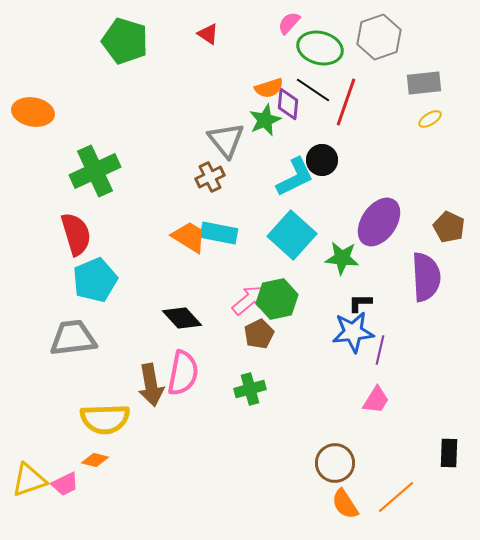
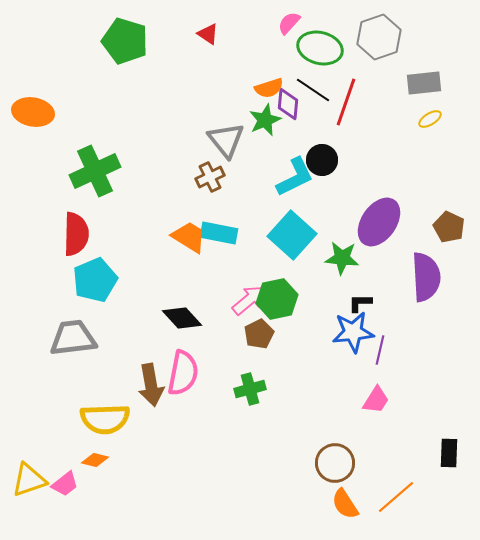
red semicircle at (76, 234): rotated 18 degrees clockwise
pink trapezoid at (65, 484): rotated 12 degrees counterclockwise
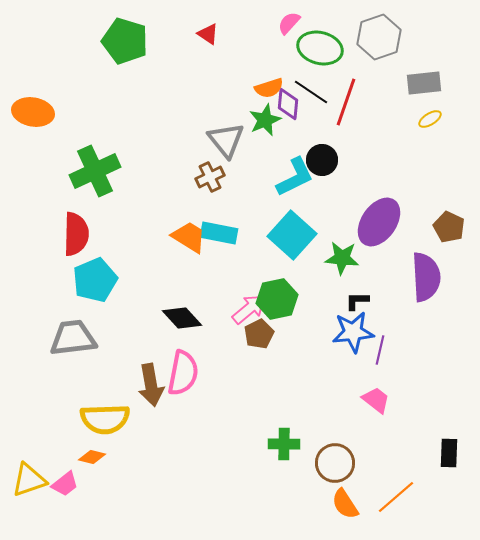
black line at (313, 90): moved 2 px left, 2 px down
pink arrow at (249, 300): moved 9 px down
black L-shape at (360, 303): moved 3 px left, 2 px up
green cross at (250, 389): moved 34 px right, 55 px down; rotated 16 degrees clockwise
pink trapezoid at (376, 400): rotated 84 degrees counterclockwise
orange diamond at (95, 460): moved 3 px left, 3 px up
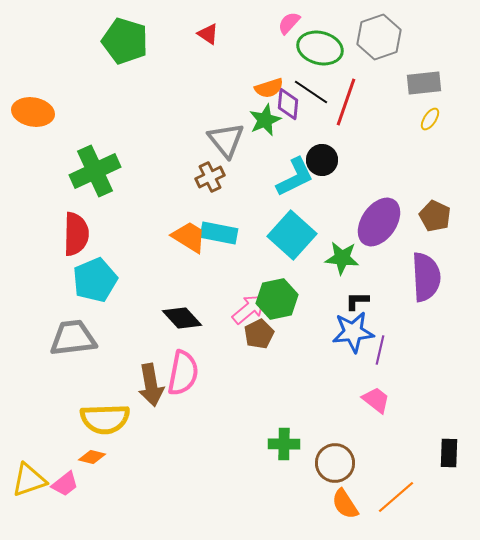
yellow ellipse at (430, 119): rotated 25 degrees counterclockwise
brown pentagon at (449, 227): moved 14 px left, 11 px up
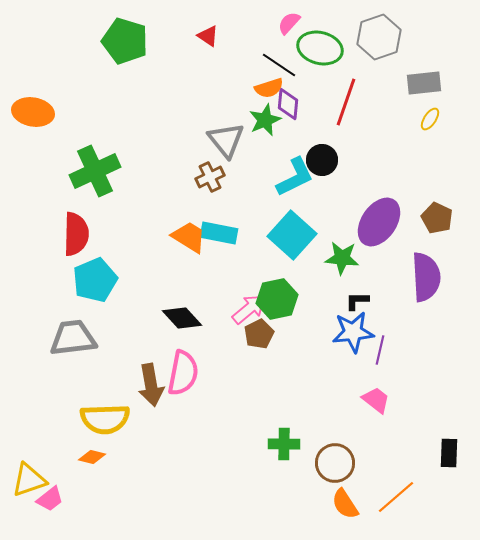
red triangle at (208, 34): moved 2 px down
black line at (311, 92): moved 32 px left, 27 px up
brown pentagon at (435, 216): moved 2 px right, 2 px down
pink trapezoid at (65, 484): moved 15 px left, 15 px down
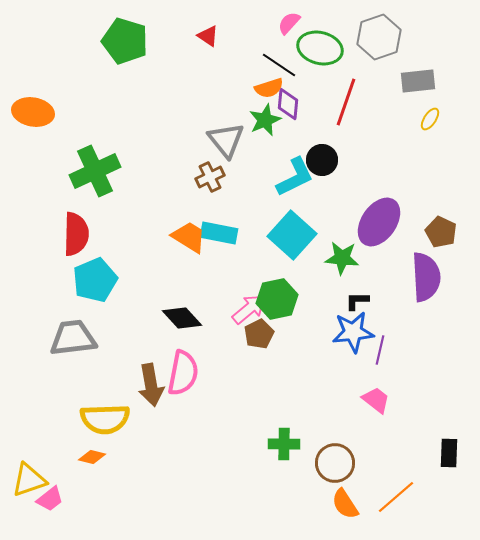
gray rectangle at (424, 83): moved 6 px left, 2 px up
brown pentagon at (437, 218): moved 4 px right, 14 px down
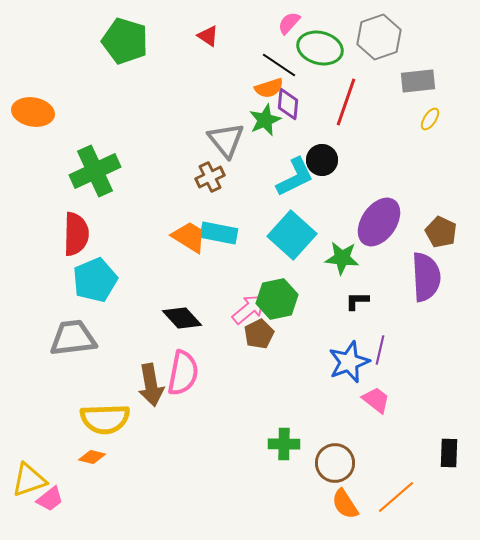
blue star at (353, 332): moved 4 px left, 30 px down; rotated 15 degrees counterclockwise
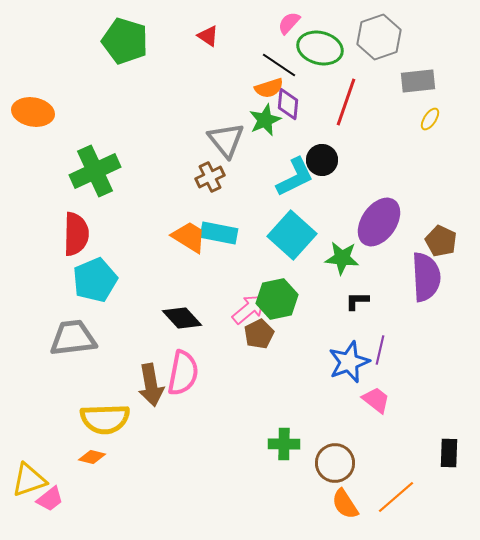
brown pentagon at (441, 232): moved 9 px down
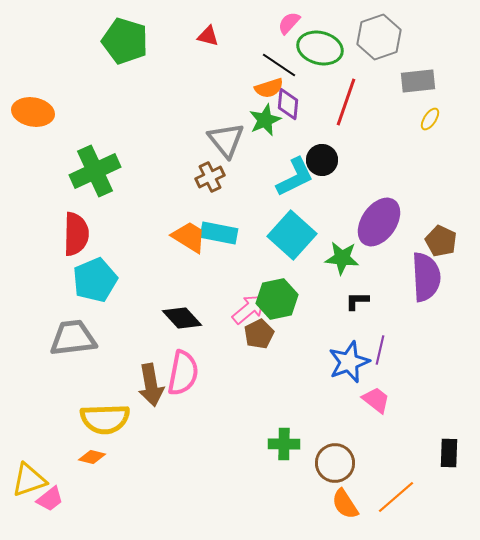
red triangle at (208, 36): rotated 20 degrees counterclockwise
